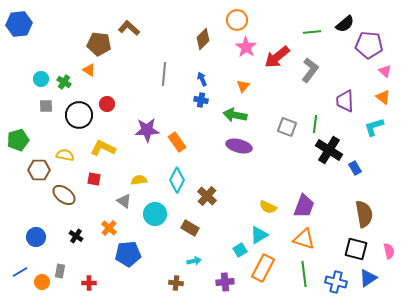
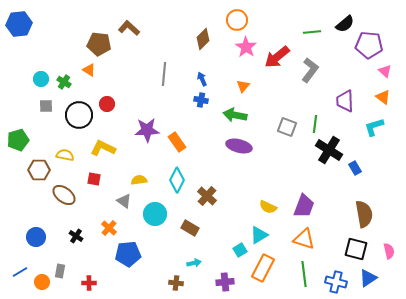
cyan arrow at (194, 261): moved 2 px down
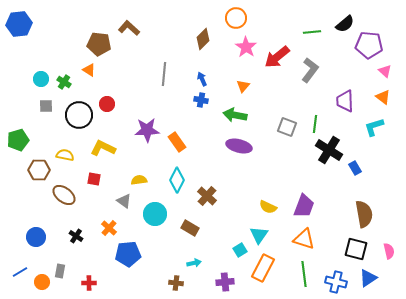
orange circle at (237, 20): moved 1 px left, 2 px up
cyan triangle at (259, 235): rotated 24 degrees counterclockwise
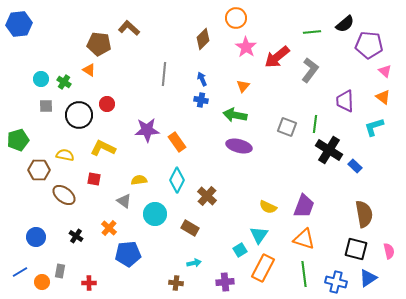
blue rectangle at (355, 168): moved 2 px up; rotated 16 degrees counterclockwise
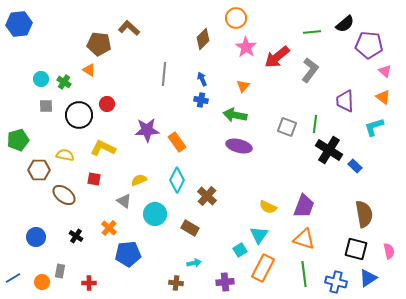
yellow semicircle at (139, 180): rotated 14 degrees counterclockwise
blue line at (20, 272): moved 7 px left, 6 px down
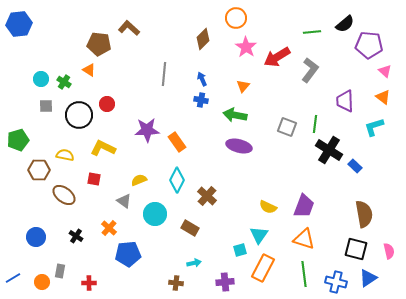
red arrow at (277, 57): rotated 8 degrees clockwise
cyan square at (240, 250): rotated 16 degrees clockwise
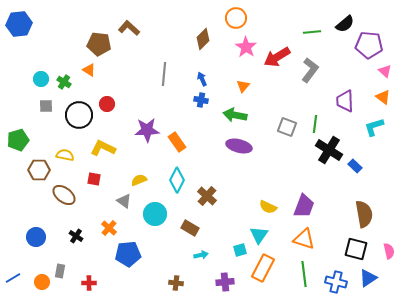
cyan arrow at (194, 263): moved 7 px right, 8 px up
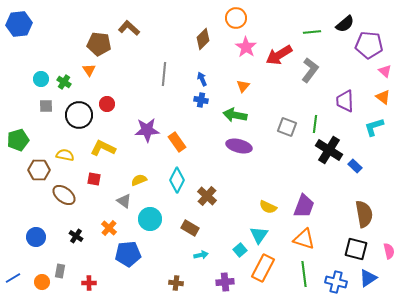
red arrow at (277, 57): moved 2 px right, 2 px up
orange triangle at (89, 70): rotated 24 degrees clockwise
cyan circle at (155, 214): moved 5 px left, 5 px down
cyan square at (240, 250): rotated 24 degrees counterclockwise
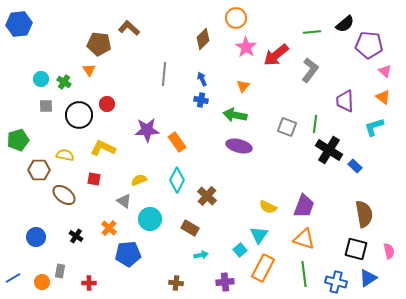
red arrow at (279, 55): moved 3 px left; rotated 8 degrees counterclockwise
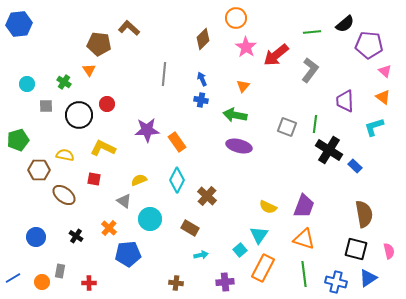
cyan circle at (41, 79): moved 14 px left, 5 px down
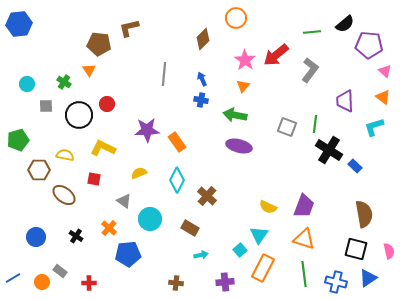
brown L-shape at (129, 28): rotated 55 degrees counterclockwise
pink star at (246, 47): moved 1 px left, 13 px down
yellow semicircle at (139, 180): moved 7 px up
gray rectangle at (60, 271): rotated 64 degrees counterclockwise
